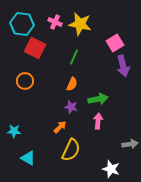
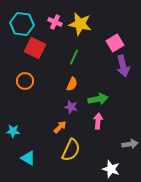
cyan star: moved 1 px left
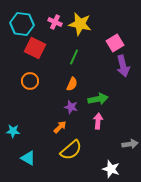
orange circle: moved 5 px right
yellow semicircle: rotated 25 degrees clockwise
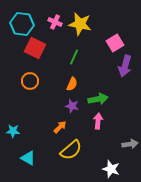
purple arrow: moved 2 px right; rotated 30 degrees clockwise
purple star: moved 1 px right, 1 px up
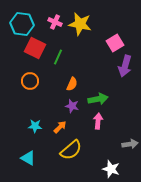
green line: moved 16 px left
cyan star: moved 22 px right, 5 px up
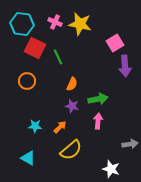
green line: rotated 49 degrees counterclockwise
purple arrow: rotated 20 degrees counterclockwise
orange circle: moved 3 px left
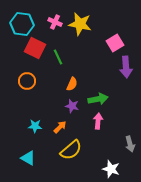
purple arrow: moved 1 px right, 1 px down
gray arrow: rotated 84 degrees clockwise
